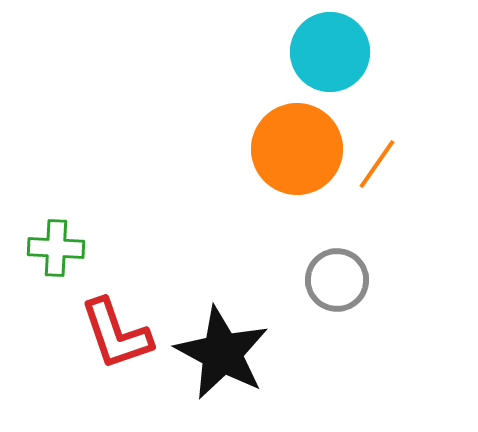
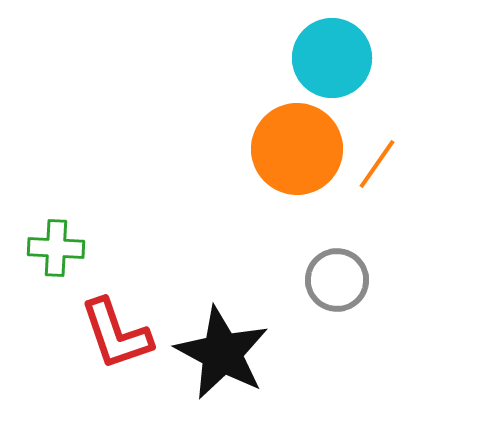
cyan circle: moved 2 px right, 6 px down
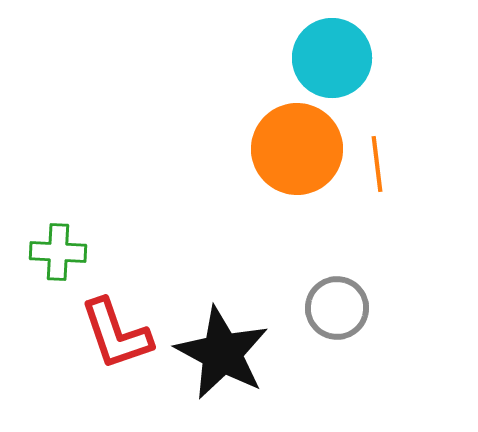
orange line: rotated 42 degrees counterclockwise
green cross: moved 2 px right, 4 px down
gray circle: moved 28 px down
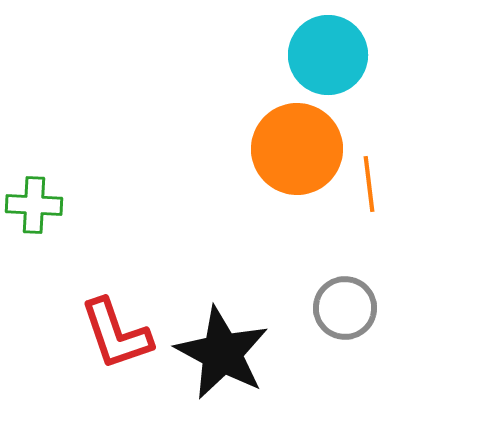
cyan circle: moved 4 px left, 3 px up
orange line: moved 8 px left, 20 px down
green cross: moved 24 px left, 47 px up
gray circle: moved 8 px right
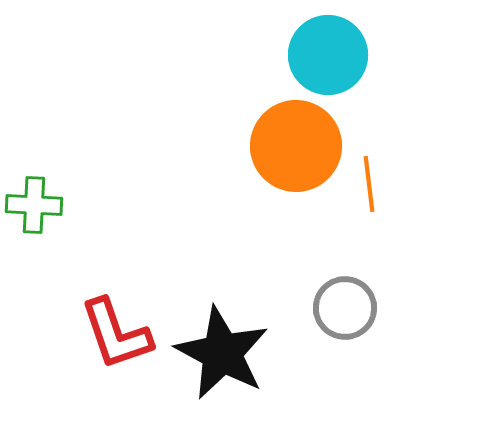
orange circle: moved 1 px left, 3 px up
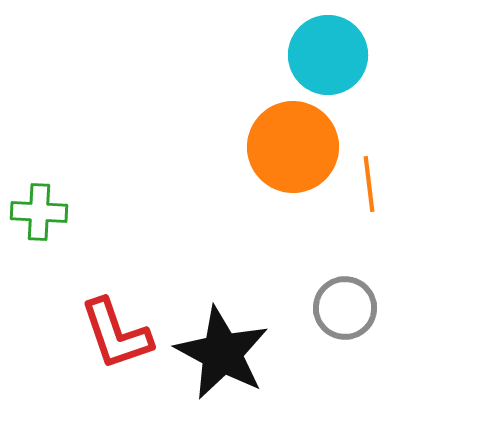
orange circle: moved 3 px left, 1 px down
green cross: moved 5 px right, 7 px down
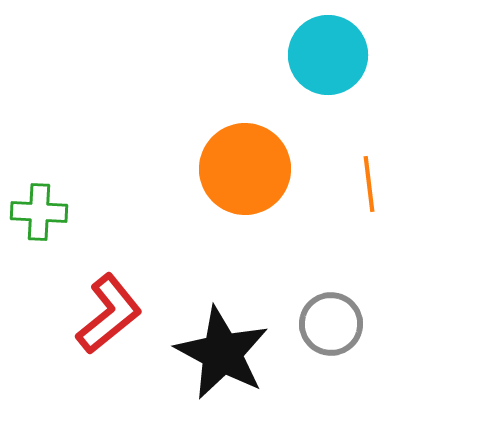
orange circle: moved 48 px left, 22 px down
gray circle: moved 14 px left, 16 px down
red L-shape: moved 7 px left, 20 px up; rotated 110 degrees counterclockwise
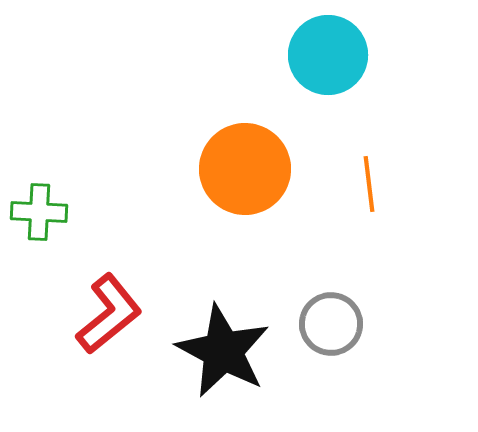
black star: moved 1 px right, 2 px up
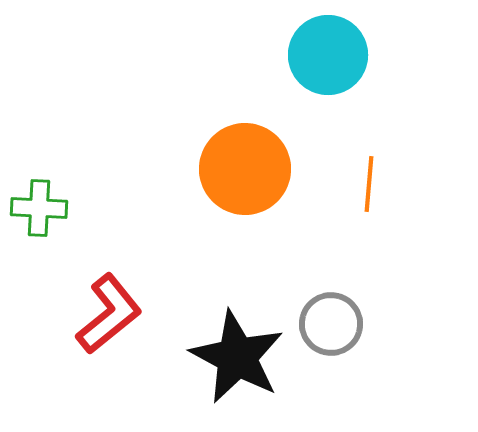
orange line: rotated 12 degrees clockwise
green cross: moved 4 px up
black star: moved 14 px right, 6 px down
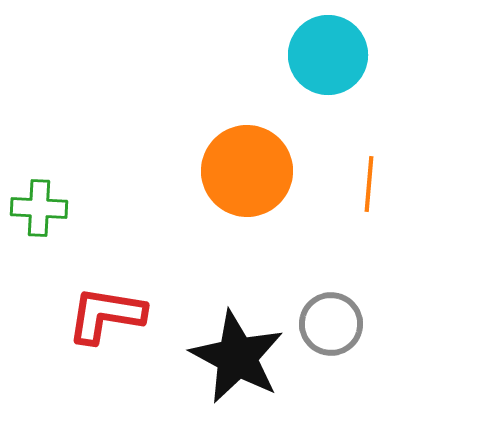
orange circle: moved 2 px right, 2 px down
red L-shape: moved 3 px left, 1 px down; rotated 132 degrees counterclockwise
